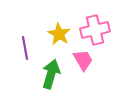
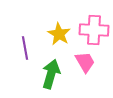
pink cross: moved 1 px left; rotated 16 degrees clockwise
pink trapezoid: moved 2 px right, 2 px down
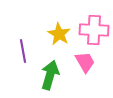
purple line: moved 2 px left, 3 px down
green arrow: moved 1 px left, 1 px down
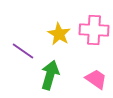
purple line: rotated 45 degrees counterclockwise
pink trapezoid: moved 11 px right, 17 px down; rotated 25 degrees counterclockwise
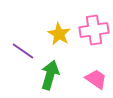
pink cross: rotated 12 degrees counterclockwise
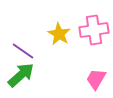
green arrow: moved 29 px left; rotated 32 degrees clockwise
pink trapezoid: rotated 95 degrees counterclockwise
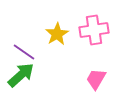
yellow star: moved 2 px left; rotated 10 degrees clockwise
purple line: moved 1 px right, 1 px down
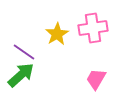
pink cross: moved 1 px left, 2 px up
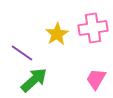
purple line: moved 2 px left, 1 px down
green arrow: moved 13 px right, 5 px down
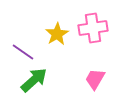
purple line: moved 1 px right, 1 px up
pink trapezoid: moved 1 px left
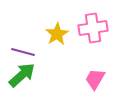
purple line: rotated 20 degrees counterclockwise
green arrow: moved 12 px left, 5 px up
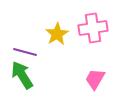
purple line: moved 2 px right
green arrow: rotated 80 degrees counterclockwise
